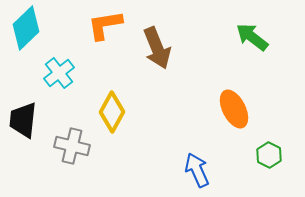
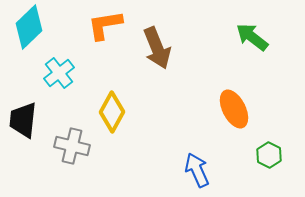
cyan diamond: moved 3 px right, 1 px up
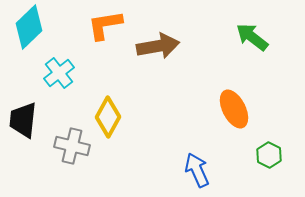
brown arrow: moved 1 px right, 2 px up; rotated 78 degrees counterclockwise
yellow diamond: moved 4 px left, 5 px down
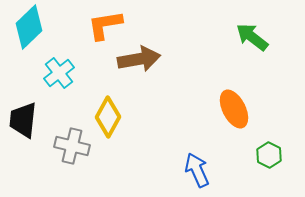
brown arrow: moved 19 px left, 13 px down
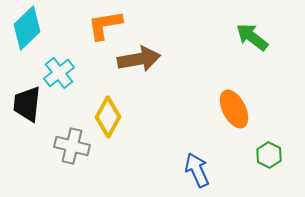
cyan diamond: moved 2 px left, 1 px down
black trapezoid: moved 4 px right, 16 px up
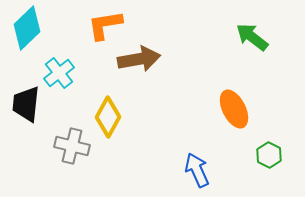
black trapezoid: moved 1 px left
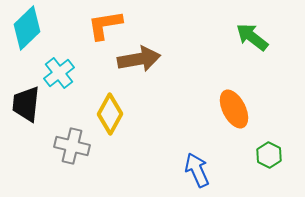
yellow diamond: moved 2 px right, 3 px up
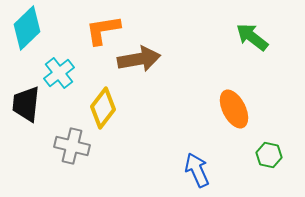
orange L-shape: moved 2 px left, 5 px down
yellow diamond: moved 7 px left, 6 px up; rotated 9 degrees clockwise
green hexagon: rotated 15 degrees counterclockwise
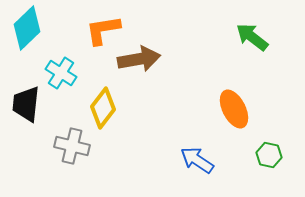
cyan cross: moved 2 px right; rotated 20 degrees counterclockwise
blue arrow: moved 10 px up; rotated 32 degrees counterclockwise
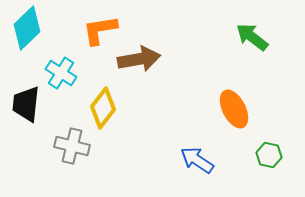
orange L-shape: moved 3 px left
